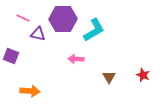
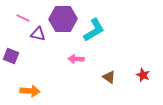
brown triangle: rotated 24 degrees counterclockwise
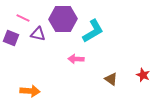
cyan L-shape: moved 1 px left, 1 px down
purple square: moved 18 px up
brown triangle: moved 2 px right, 2 px down
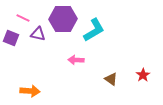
cyan L-shape: moved 1 px right, 1 px up
pink arrow: moved 1 px down
red star: rotated 16 degrees clockwise
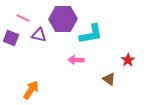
cyan L-shape: moved 3 px left, 4 px down; rotated 20 degrees clockwise
purple triangle: moved 1 px right, 1 px down
red star: moved 15 px left, 15 px up
brown triangle: moved 2 px left
orange arrow: moved 1 px right, 1 px up; rotated 60 degrees counterclockwise
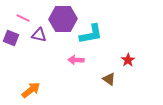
orange arrow: rotated 18 degrees clockwise
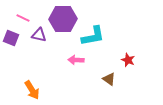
cyan L-shape: moved 2 px right, 2 px down
red star: rotated 16 degrees counterclockwise
orange arrow: moved 1 px right; rotated 96 degrees clockwise
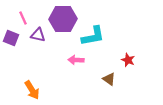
pink line: rotated 40 degrees clockwise
purple triangle: moved 1 px left
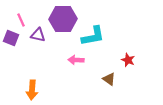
pink line: moved 2 px left, 2 px down
orange arrow: rotated 36 degrees clockwise
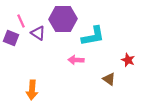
pink line: moved 1 px down
purple triangle: moved 2 px up; rotated 21 degrees clockwise
